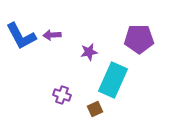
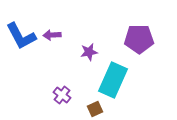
purple cross: rotated 18 degrees clockwise
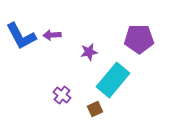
cyan rectangle: rotated 16 degrees clockwise
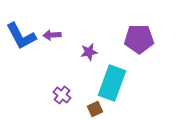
cyan rectangle: moved 1 px left, 3 px down; rotated 20 degrees counterclockwise
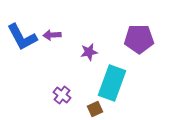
blue L-shape: moved 1 px right, 1 px down
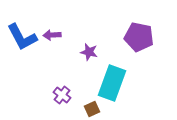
purple pentagon: moved 2 px up; rotated 12 degrees clockwise
purple star: rotated 24 degrees clockwise
brown square: moved 3 px left
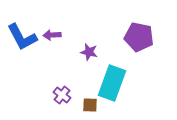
brown square: moved 2 px left, 4 px up; rotated 28 degrees clockwise
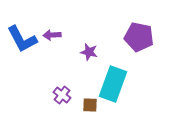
blue L-shape: moved 2 px down
cyan rectangle: moved 1 px right, 1 px down
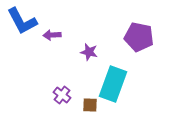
blue L-shape: moved 18 px up
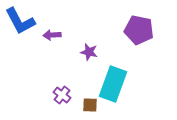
blue L-shape: moved 2 px left
purple pentagon: moved 7 px up
